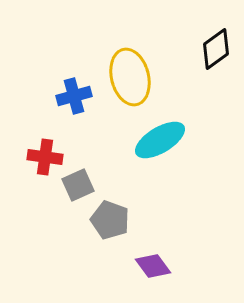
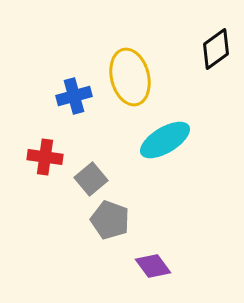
cyan ellipse: moved 5 px right
gray square: moved 13 px right, 6 px up; rotated 16 degrees counterclockwise
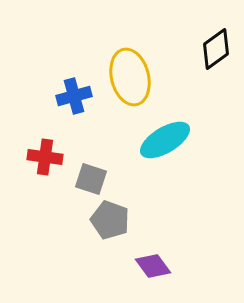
gray square: rotated 32 degrees counterclockwise
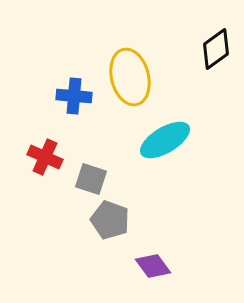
blue cross: rotated 20 degrees clockwise
red cross: rotated 16 degrees clockwise
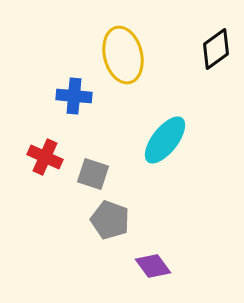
yellow ellipse: moved 7 px left, 22 px up
cyan ellipse: rotated 21 degrees counterclockwise
gray square: moved 2 px right, 5 px up
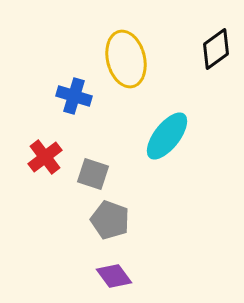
yellow ellipse: moved 3 px right, 4 px down
blue cross: rotated 12 degrees clockwise
cyan ellipse: moved 2 px right, 4 px up
red cross: rotated 28 degrees clockwise
purple diamond: moved 39 px left, 10 px down
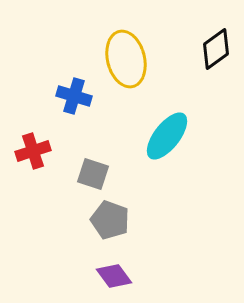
red cross: moved 12 px left, 6 px up; rotated 20 degrees clockwise
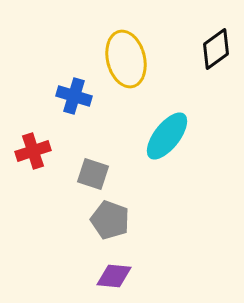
purple diamond: rotated 48 degrees counterclockwise
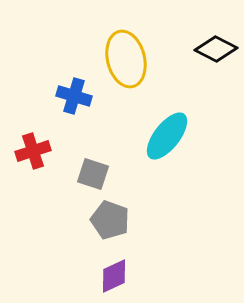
black diamond: rotated 63 degrees clockwise
purple diamond: rotated 30 degrees counterclockwise
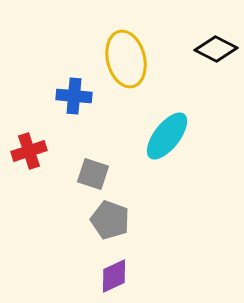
blue cross: rotated 12 degrees counterclockwise
red cross: moved 4 px left
